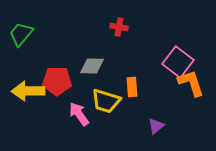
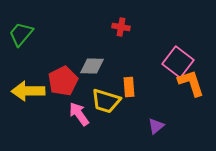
red cross: moved 2 px right
red pentagon: moved 6 px right; rotated 28 degrees counterclockwise
orange rectangle: moved 3 px left
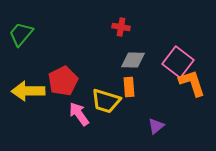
gray diamond: moved 41 px right, 6 px up
orange L-shape: moved 1 px right
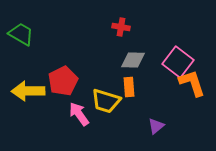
green trapezoid: rotated 80 degrees clockwise
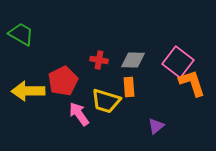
red cross: moved 22 px left, 33 px down
